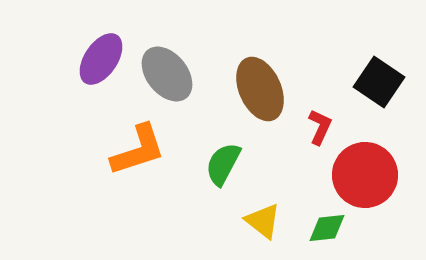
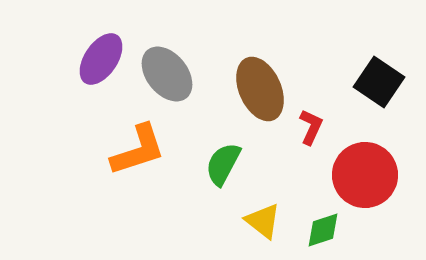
red L-shape: moved 9 px left
green diamond: moved 4 px left, 2 px down; rotated 12 degrees counterclockwise
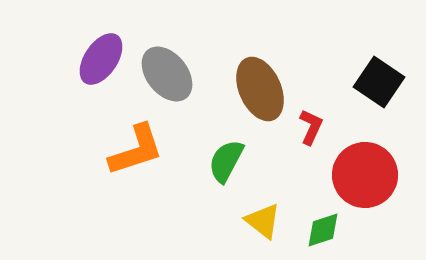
orange L-shape: moved 2 px left
green semicircle: moved 3 px right, 3 px up
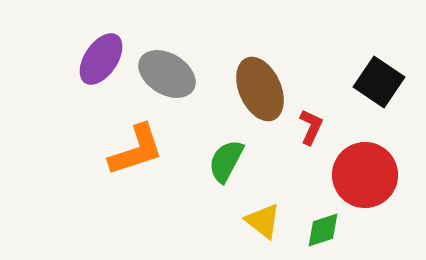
gray ellipse: rotated 20 degrees counterclockwise
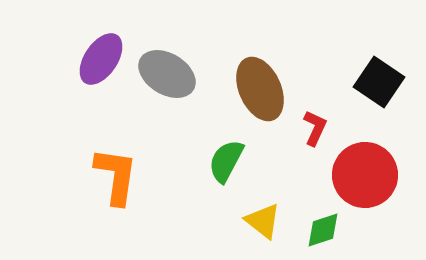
red L-shape: moved 4 px right, 1 px down
orange L-shape: moved 20 px left, 26 px down; rotated 64 degrees counterclockwise
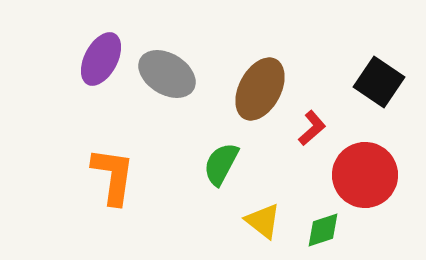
purple ellipse: rotated 6 degrees counterclockwise
brown ellipse: rotated 52 degrees clockwise
red L-shape: moved 3 px left; rotated 24 degrees clockwise
green semicircle: moved 5 px left, 3 px down
orange L-shape: moved 3 px left
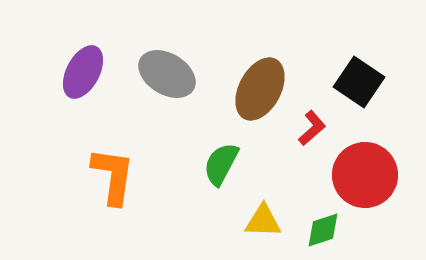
purple ellipse: moved 18 px left, 13 px down
black square: moved 20 px left
yellow triangle: rotated 36 degrees counterclockwise
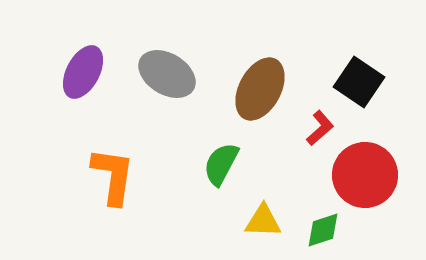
red L-shape: moved 8 px right
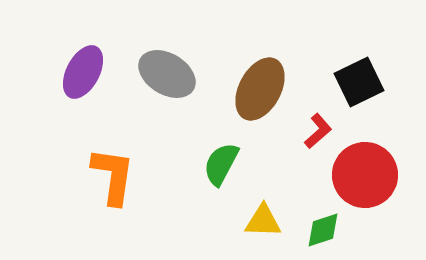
black square: rotated 30 degrees clockwise
red L-shape: moved 2 px left, 3 px down
